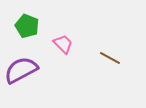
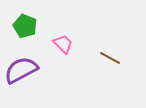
green pentagon: moved 2 px left
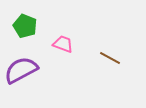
pink trapezoid: rotated 25 degrees counterclockwise
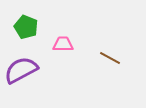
green pentagon: moved 1 px right, 1 px down
pink trapezoid: rotated 20 degrees counterclockwise
